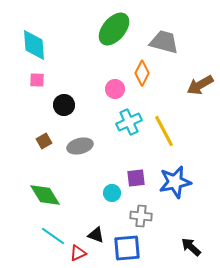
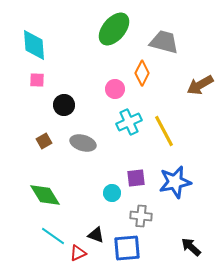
gray ellipse: moved 3 px right, 3 px up; rotated 30 degrees clockwise
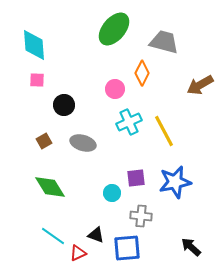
green diamond: moved 5 px right, 8 px up
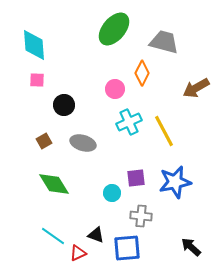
brown arrow: moved 4 px left, 3 px down
green diamond: moved 4 px right, 3 px up
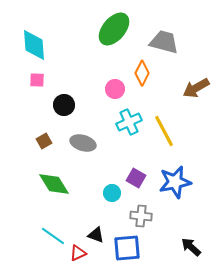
purple square: rotated 36 degrees clockwise
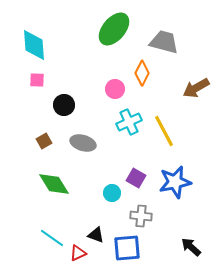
cyan line: moved 1 px left, 2 px down
